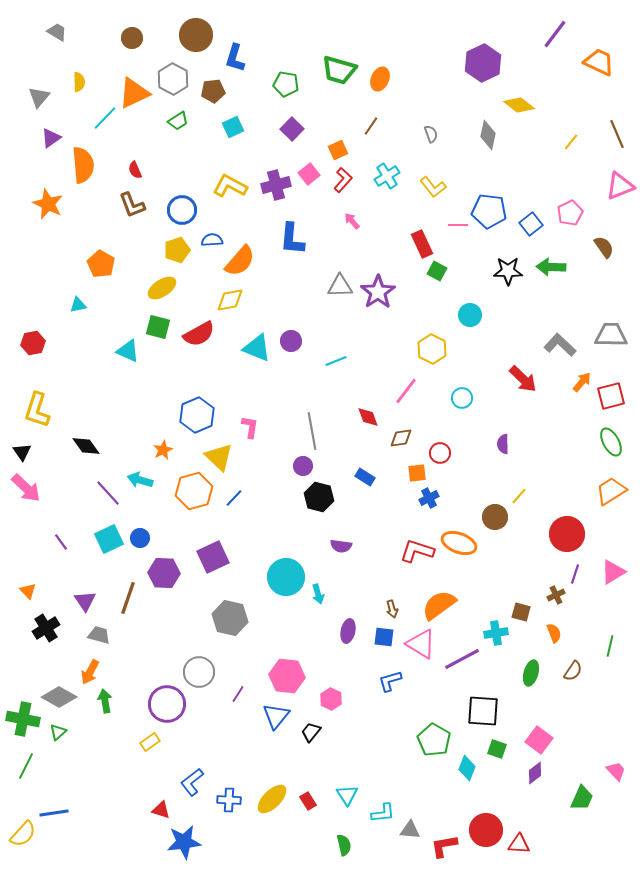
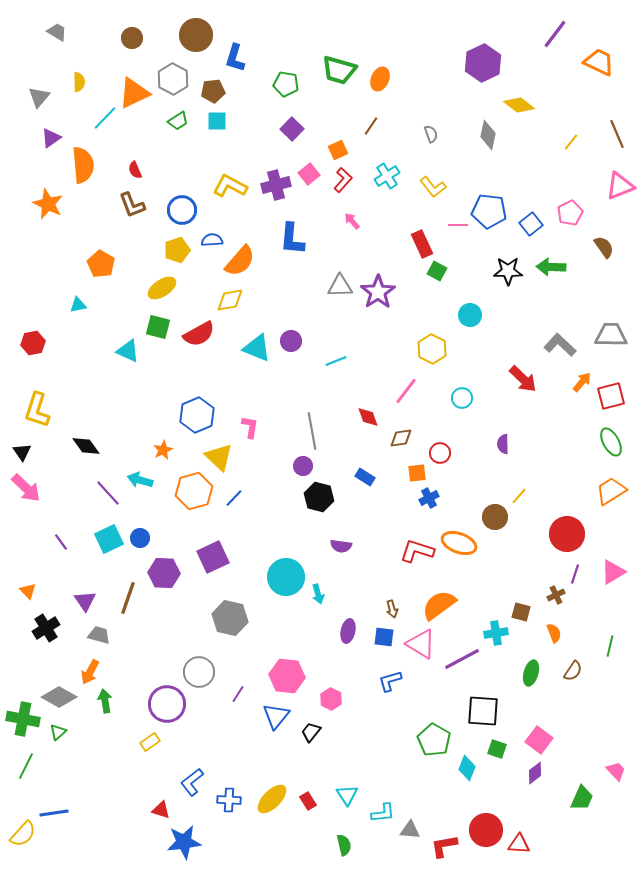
cyan square at (233, 127): moved 16 px left, 6 px up; rotated 25 degrees clockwise
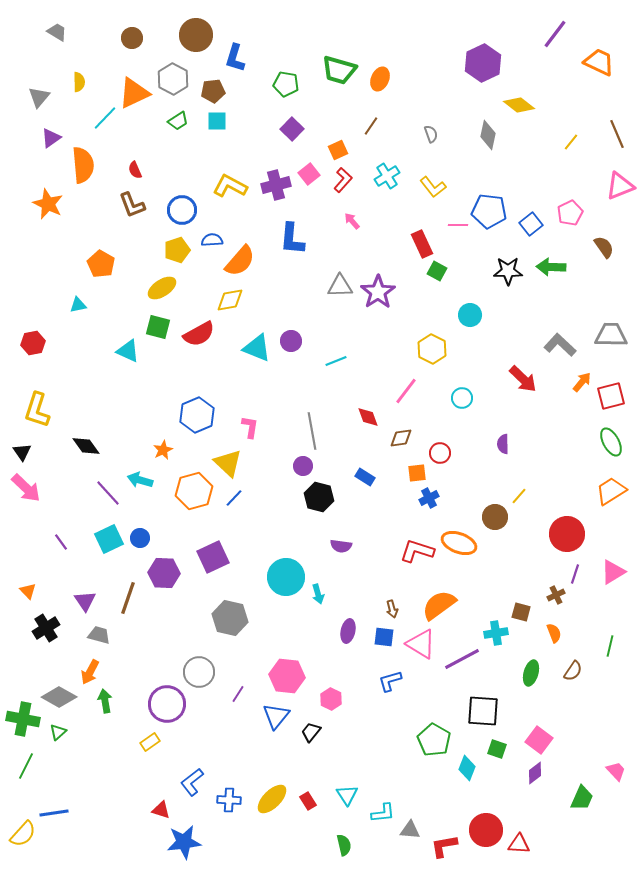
yellow triangle at (219, 457): moved 9 px right, 6 px down
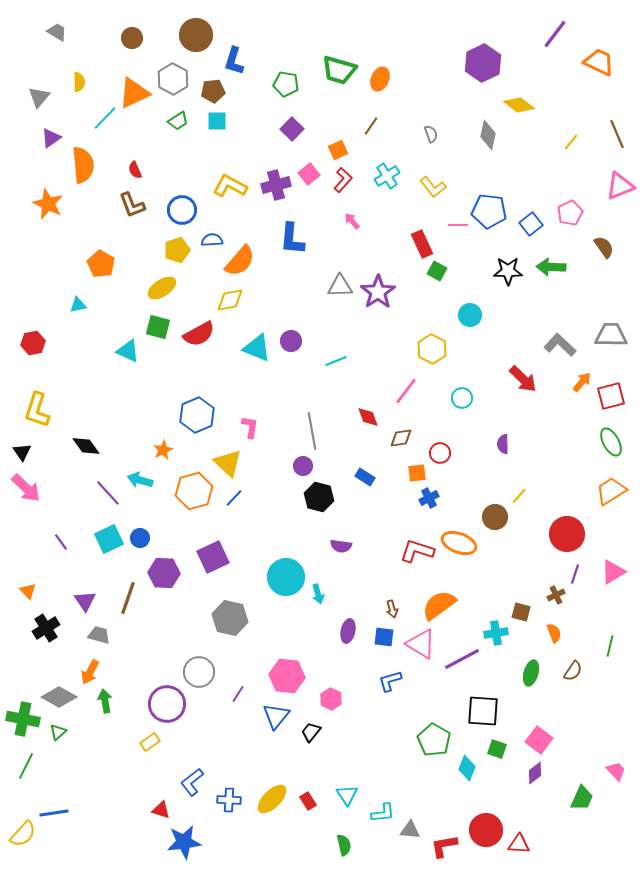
blue L-shape at (235, 58): moved 1 px left, 3 px down
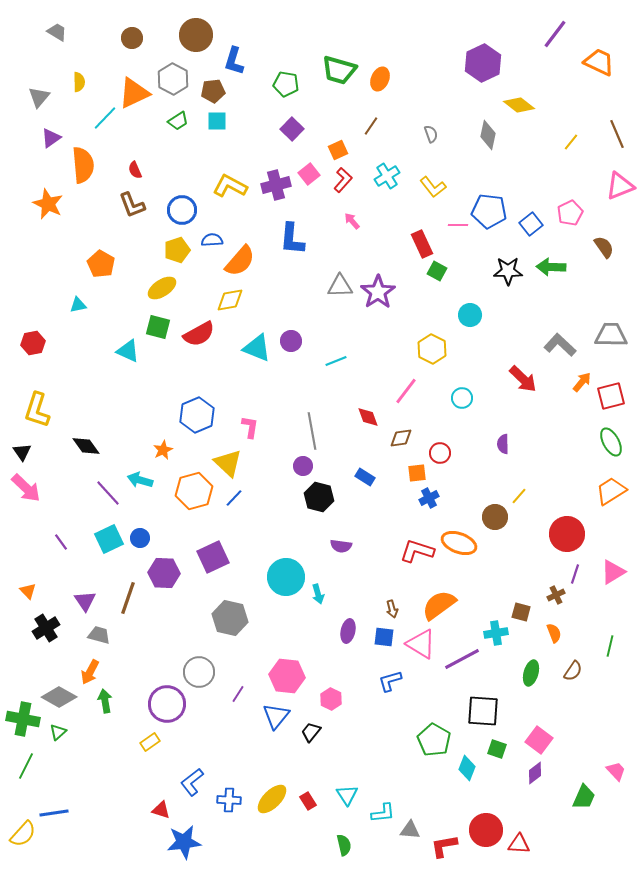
green trapezoid at (582, 798): moved 2 px right, 1 px up
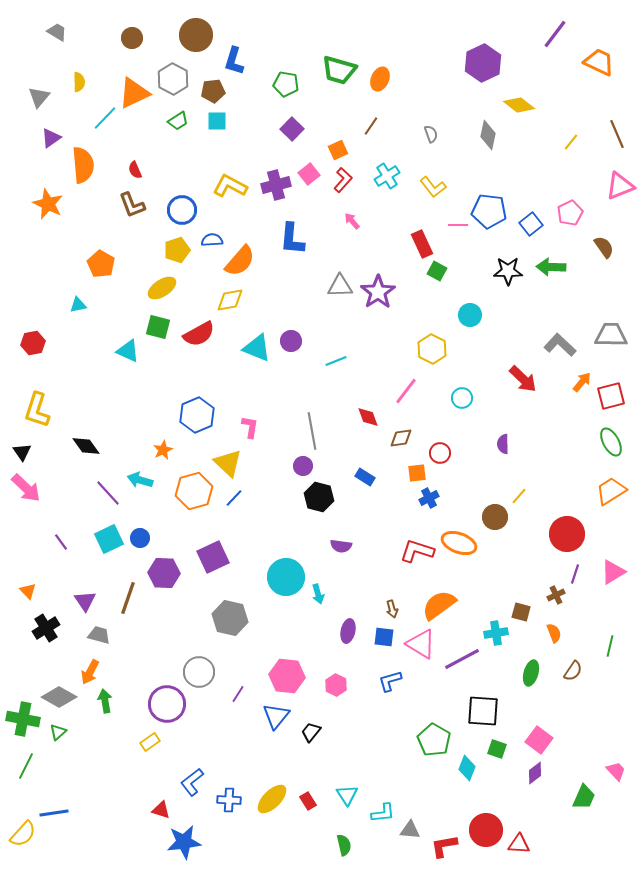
pink hexagon at (331, 699): moved 5 px right, 14 px up
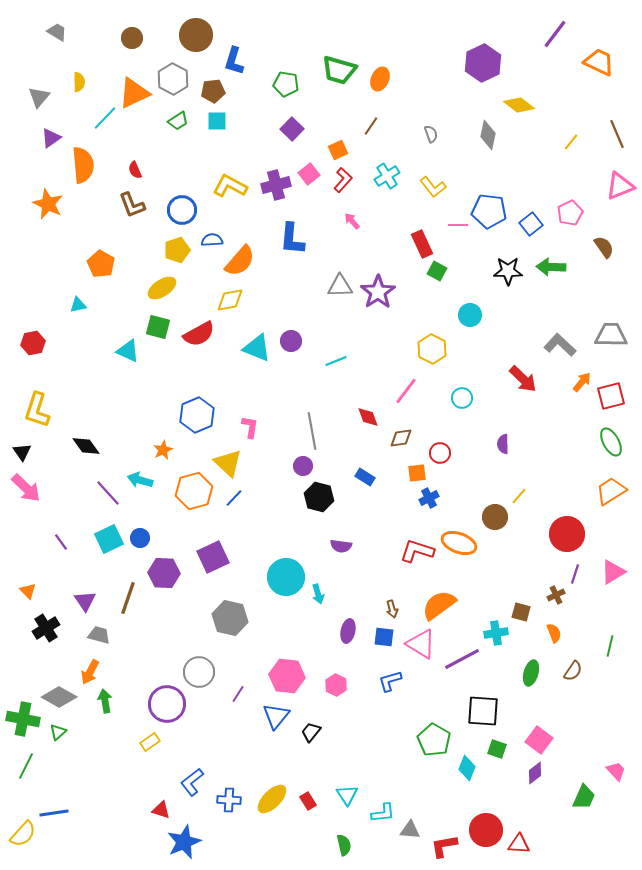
blue star at (184, 842): rotated 16 degrees counterclockwise
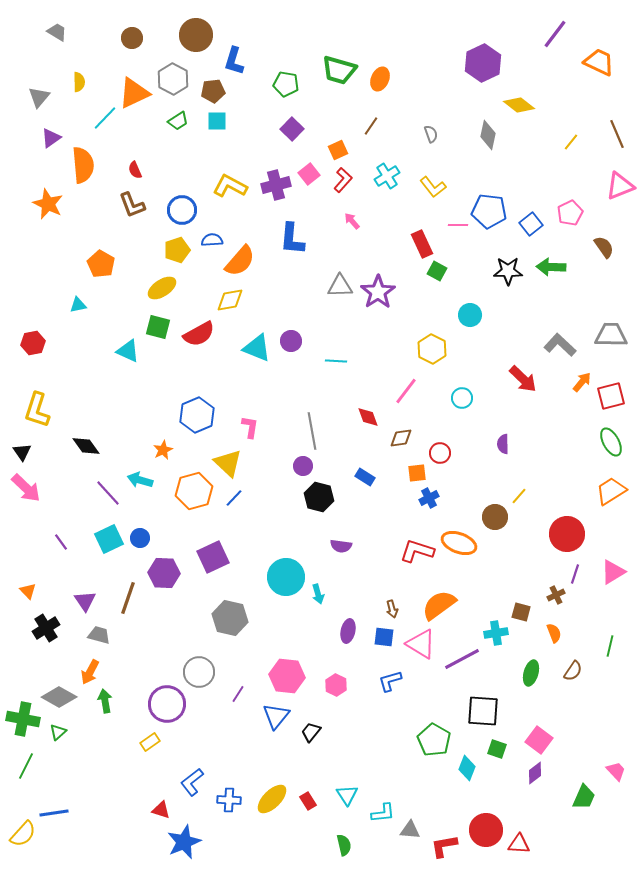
cyan line at (336, 361): rotated 25 degrees clockwise
